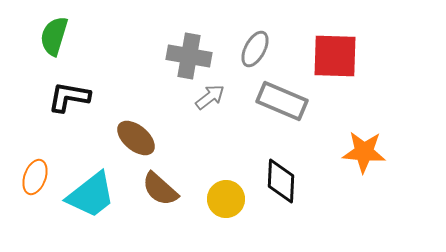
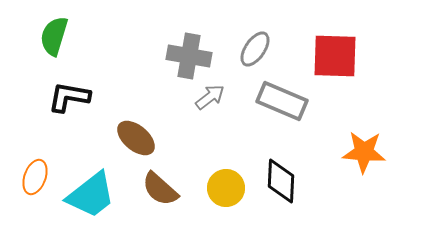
gray ellipse: rotated 6 degrees clockwise
yellow circle: moved 11 px up
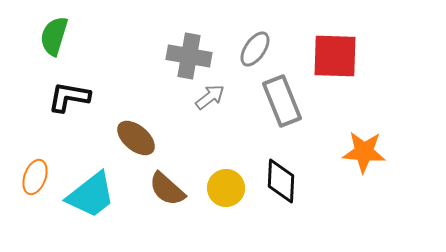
gray rectangle: rotated 45 degrees clockwise
brown semicircle: moved 7 px right
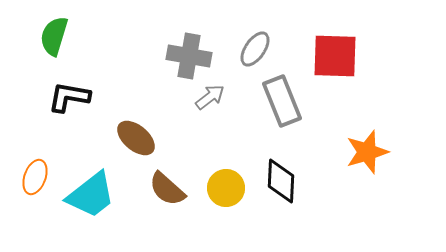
orange star: moved 3 px right; rotated 21 degrees counterclockwise
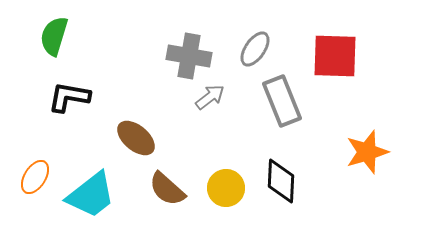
orange ellipse: rotated 12 degrees clockwise
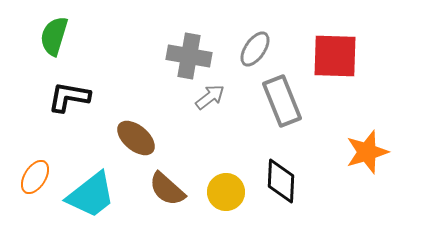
yellow circle: moved 4 px down
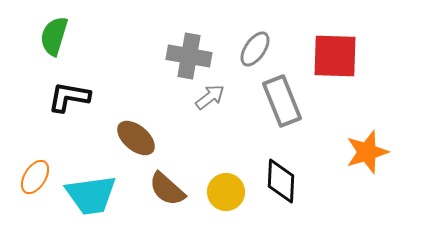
cyan trapezoid: rotated 30 degrees clockwise
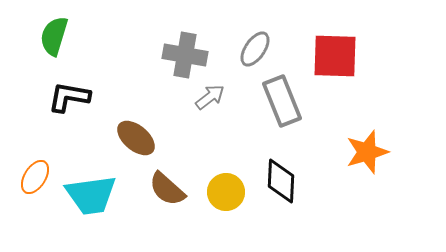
gray cross: moved 4 px left, 1 px up
